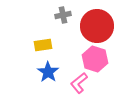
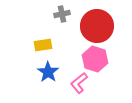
gray cross: moved 1 px left, 1 px up
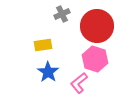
gray cross: rotated 14 degrees counterclockwise
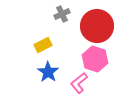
yellow rectangle: rotated 18 degrees counterclockwise
